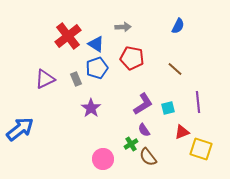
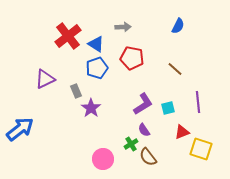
gray rectangle: moved 12 px down
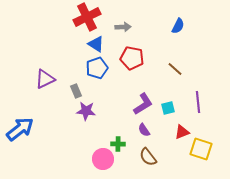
red cross: moved 19 px right, 19 px up; rotated 12 degrees clockwise
purple star: moved 5 px left, 3 px down; rotated 30 degrees counterclockwise
green cross: moved 13 px left; rotated 32 degrees clockwise
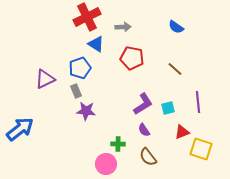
blue semicircle: moved 2 px left, 1 px down; rotated 98 degrees clockwise
blue pentagon: moved 17 px left
pink circle: moved 3 px right, 5 px down
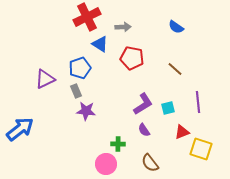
blue triangle: moved 4 px right
brown semicircle: moved 2 px right, 6 px down
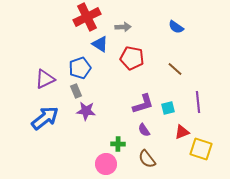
purple L-shape: rotated 15 degrees clockwise
blue arrow: moved 25 px right, 11 px up
brown semicircle: moved 3 px left, 4 px up
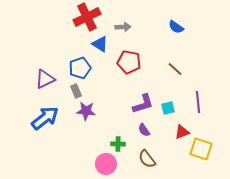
red pentagon: moved 3 px left, 4 px down
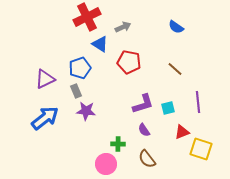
gray arrow: rotated 21 degrees counterclockwise
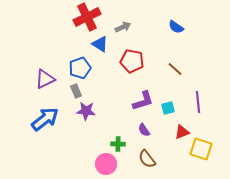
red pentagon: moved 3 px right, 1 px up
purple L-shape: moved 3 px up
blue arrow: moved 1 px down
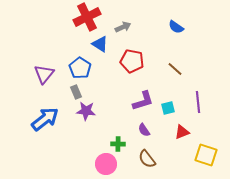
blue pentagon: rotated 20 degrees counterclockwise
purple triangle: moved 1 px left, 5 px up; rotated 25 degrees counterclockwise
gray rectangle: moved 1 px down
yellow square: moved 5 px right, 6 px down
